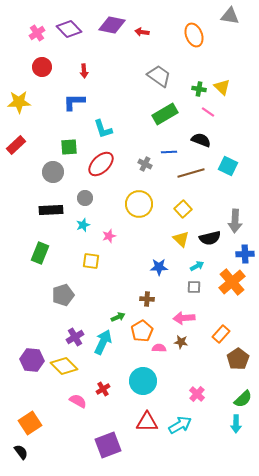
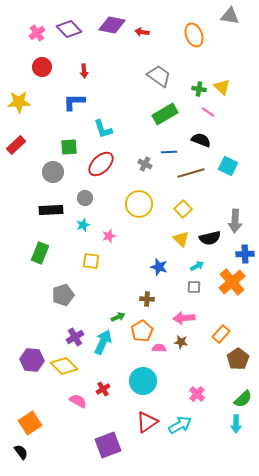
blue star at (159, 267): rotated 18 degrees clockwise
red triangle at (147, 422): rotated 35 degrees counterclockwise
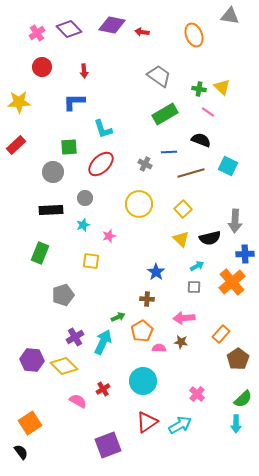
blue star at (159, 267): moved 3 px left, 5 px down; rotated 18 degrees clockwise
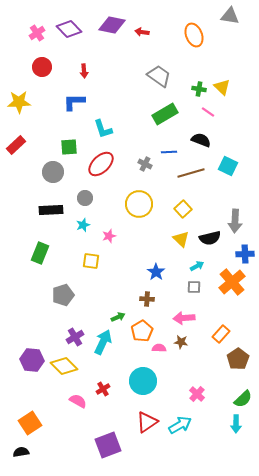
black semicircle at (21, 452): rotated 63 degrees counterclockwise
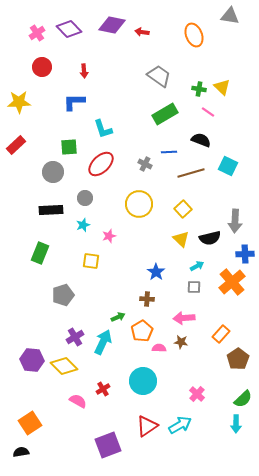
red triangle at (147, 422): moved 4 px down
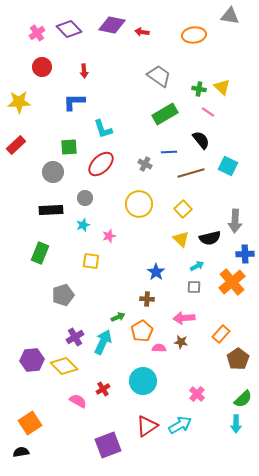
orange ellipse at (194, 35): rotated 75 degrees counterclockwise
black semicircle at (201, 140): rotated 30 degrees clockwise
purple hexagon at (32, 360): rotated 10 degrees counterclockwise
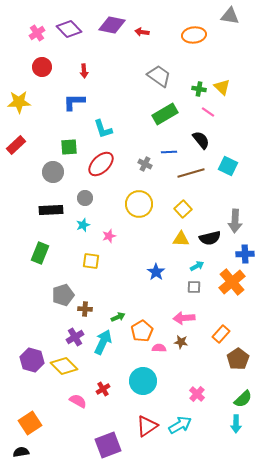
yellow triangle at (181, 239): rotated 42 degrees counterclockwise
brown cross at (147, 299): moved 62 px left, 10 px down
purple hexagon at (32, 360): rotated 20 degrees clockwise
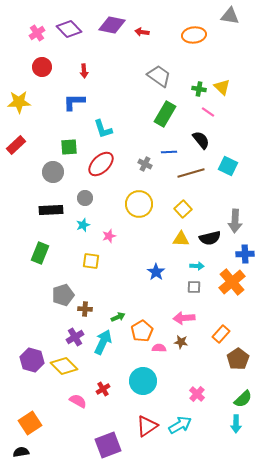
green rectangle at (165, 114): rotated 30 degrees counterclockwise
cyan arrow at (197, 266): rotated 32 degrees clockwise
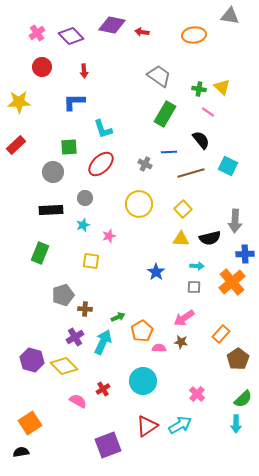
purple diamond at (69, 29): moved 2 px right, 7 px down
pink arrow at (184, 318): rotated 30 degrees counterclockwise
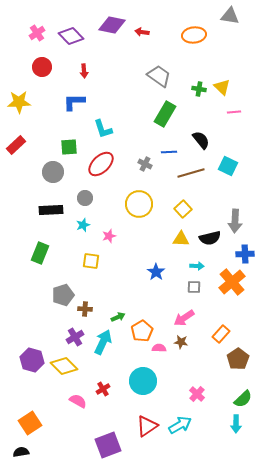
pink line at (208, 112): moved 26 px right; rotated 40 degrees counterclockwise
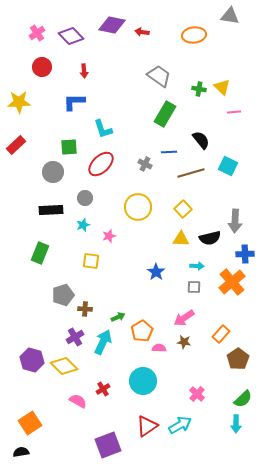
yellow circle at (139, 204): moved 1 px left, 3 px down
brown star at (181, 342): moved 3 px right
